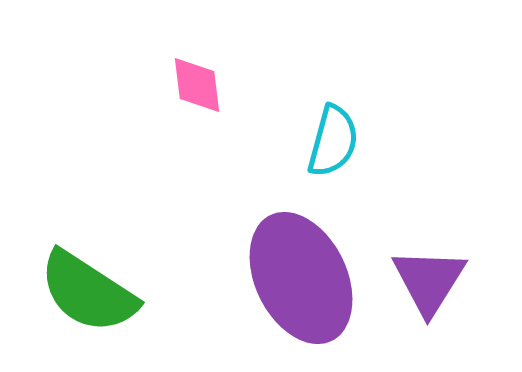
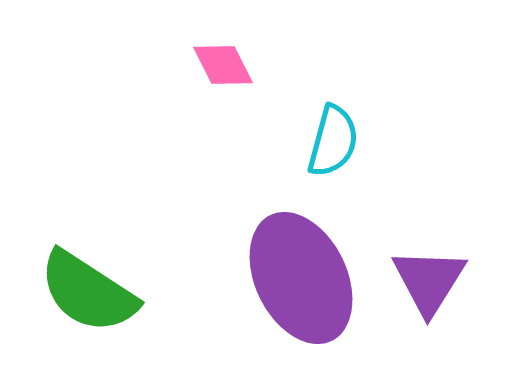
pink diamond: moved 26 px right, 20 px up; rotated 20 degrees counterclockwise
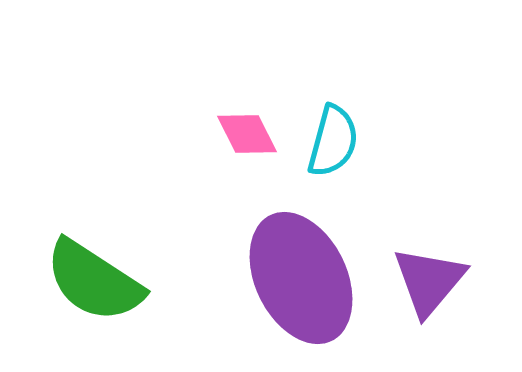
pink diamond: moved 24 px right, 69 px down
purple triangle: rotated 8 degrees clockwise
green semicircle: moved 6 px right, 11 px up
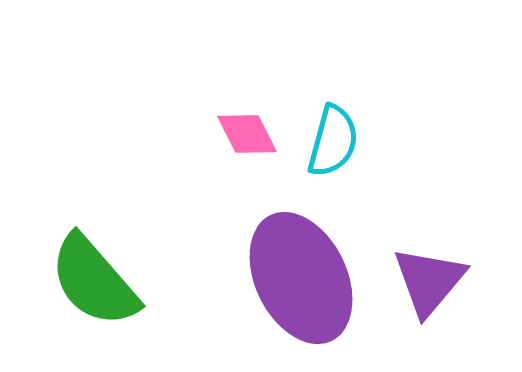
green semicircle: rotated 16 degrees clockwise
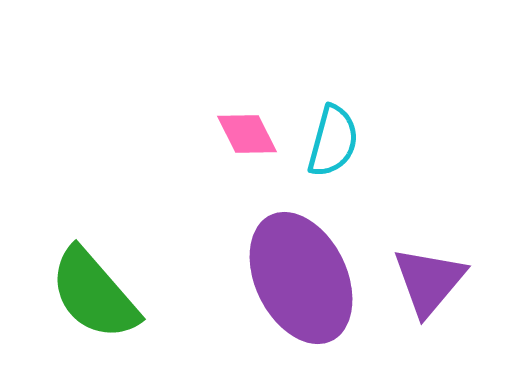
green semicircle: moved 13 px down
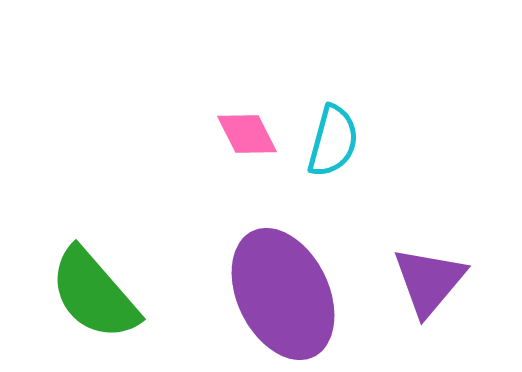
purple ellipse: moved 18 px left, 16 px down
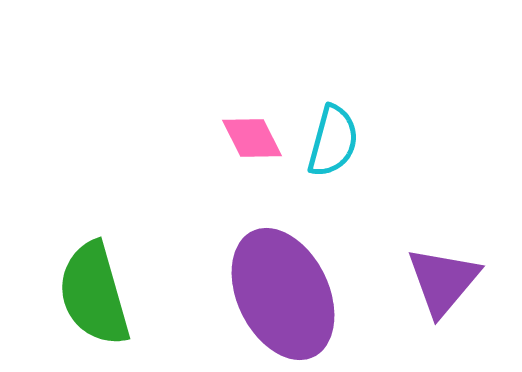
pink diamond: moved 5 px right, 4 px down
purple triangle: moved 14 px right
green semicircle: rotated 25 degrees clockwise
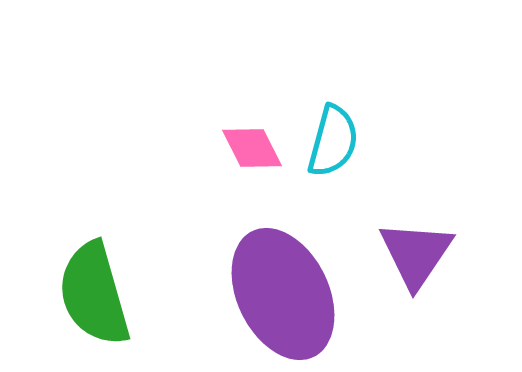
pink diamond: moved 10 px down
purple triangle: moved 27 px left, 27 px up; rotated 6 degrees counterclockwise
